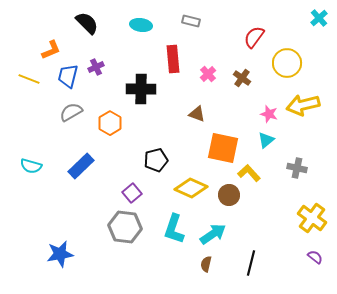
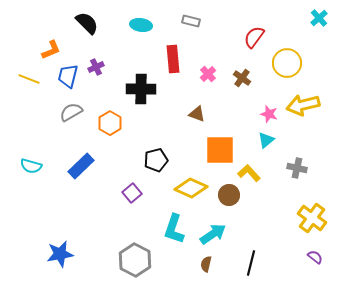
orange square: moved 3 px left, 2 px down; rotated 12 degrees counterclockwise
gray hexagon: moved 10 px right, 33 px down; rotated 20 degrees clockwise
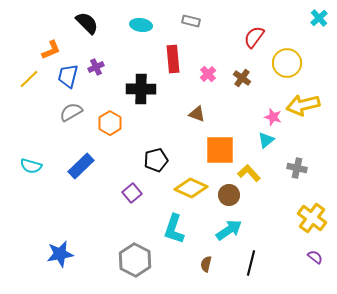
yellow line: rotated 65 degrees counterclockwise
pink star: moved 4 px right, 3 px down
cyan arrow: moved 16 px right, 4 px up
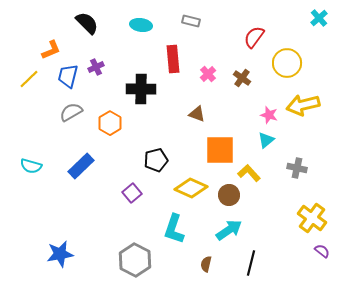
pink star: moved 4 px left, 2 px up
purple semicircle: moved 7 px right, 6 px up
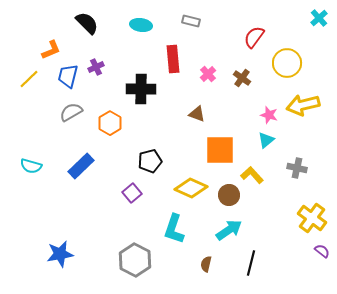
black pentagon: moved 6 px left, 1 px down
yellow L-shape: moved 3 px right, 2 px down
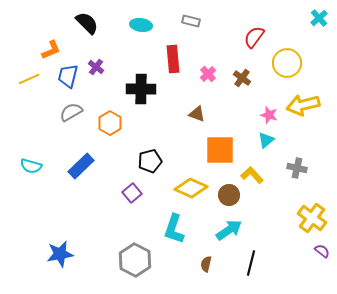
purple cross: rotated 28 degrees counterclockwise
yellow line: rotated 20 degrees clockwise
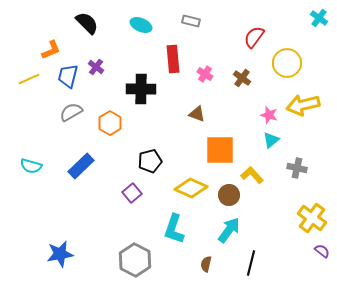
cyan cross: rotated 12 degrees counterclockwise
cyan ellipse: rotated 15 degrees clockwise
pink cross: moved 3 px left; rotated 14 degrees counterclockwise
cyan triangle: moved 5 px right
cyan arrow: rotated 20 degrees counterclockwise
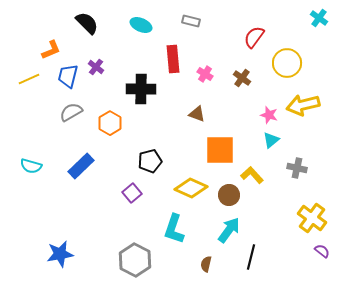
black line: moved 6 px up
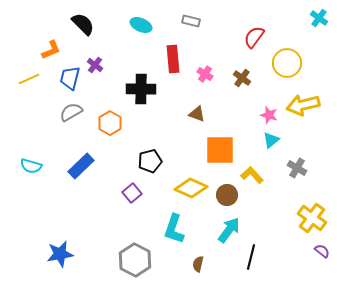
black semicircle: moved 4 px left, 1 px down
purple cross: moved 1 px left, 2 px up
blue trapezoid: moved 2 px right, 2 px down
gray cross: rotated 18 degrees clockwise
brown circle: moved 2 px left
brown semicircle: moved 8 px left
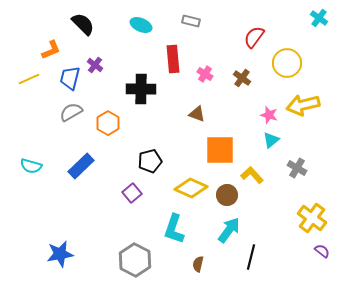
orange hexagon: moved 2 px left
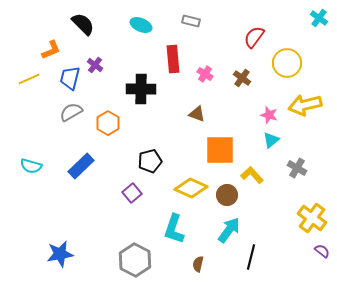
yellow arrow: moved 2 px right
